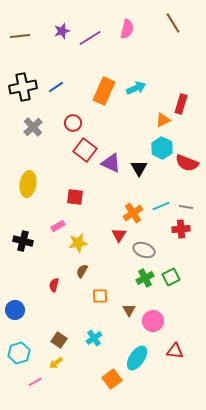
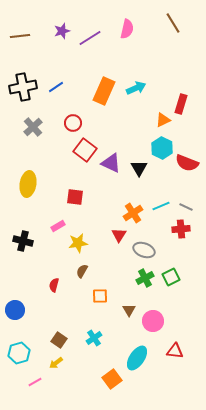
gray line at (186, 207): rotated 16 degrees clockwise
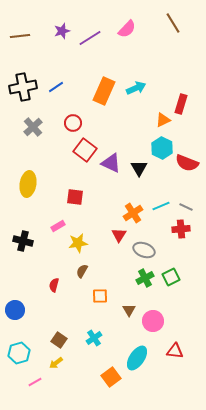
pink semicircle at (127, 29): rotated 30 degrees clockwise
orange square at (112, 379): moved 1 px left, 2 px up
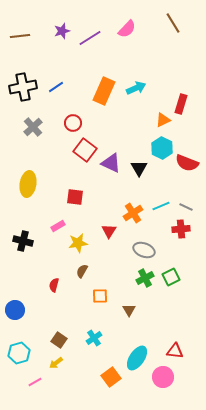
red triangle at (119, 235): moved 10 px left, 4 px up
pink circle at (153, 321): moved 10 px right, 56 px down
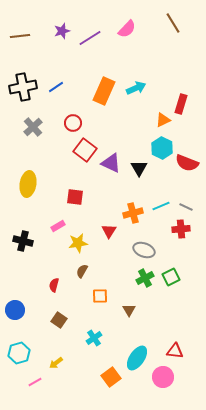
orange cross at (133, 213): rotated 18 degrees clockwise
brown square at (59, 340): moved 20 px up
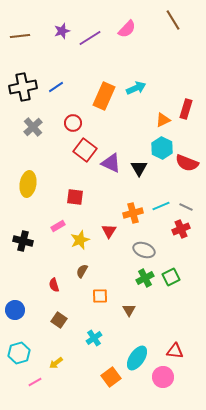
brown line at (173, 23): moved 3 px up
orange rectangle at (104, 91): moved 5 px down
red rectangle at (181, 104): moved 5 px right, 5 px down
red cross at (181, 229): rotated 18 degrees counterclockwise
yellow star at (78, 243): moved 2 px right, 3 px up; rotated 12 degrees counterclockwise
red semicircle at (54, 285): rotated 32 degrees counterclockwise
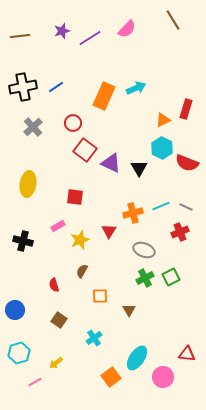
red cross at (181, 229): moved 1 px left, 3 px down
red triangle at (175, 351): moved 12 px right, 3 px down
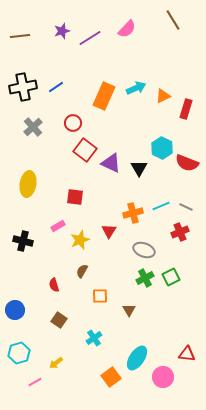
orange triangle at (163, 120): moved 24 px up
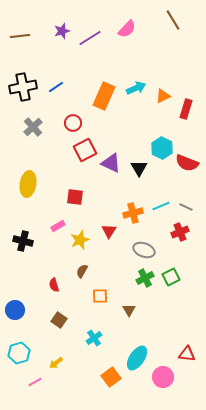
red square at (85, 150): rotated 25 degrees clockwise
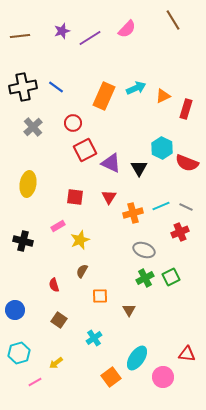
blue line at (56, 87): rotated 70 degrees clockwise
red triangle at (109, 231): moved 34 px up
